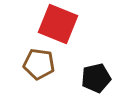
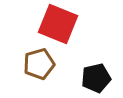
brown pentagon: rotated 24 degrees counterclockwise
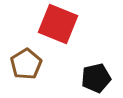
brown pentagon: moved 13 px left; rotated 16 degrees counterclockwise
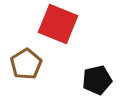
black pentagon: moved 1 px right, 2 px down
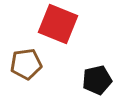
brown pentagon: rotated 24 degrees clockwise
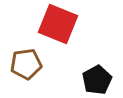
black pentagon: rotated 16 degrees counterclockwise
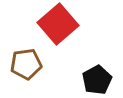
red square: rotated 27 degrees clockwise
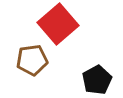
brown pentagon: moved 6 px right, 4 px up
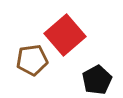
red square: moved 7 px right, 11 px down
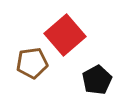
brown pentagon: moved 3 px down
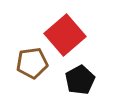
black pentagon: moved 17 px left
